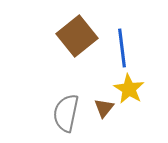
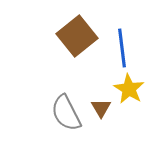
brown triangle: moved 3 px left; rotated 10 degrees counterclockwise
gray semicircle: rotated 39 degrees counterclockwise
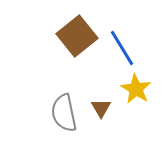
blue line: rotated 24 degrees counterclockwise
yellow star: moved 7 px right
gray semicircle: moved 2 px left; rotated 15 degrees clockwise
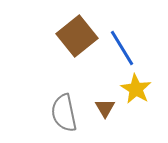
brown triangle: moved 4 px right
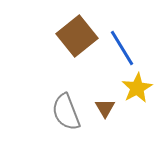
yellow star: moved 1 px right, 1 px up; rotated 12 degrees clockwise
gray semicircle: moved 2 px right, 1 px up; rotated 9 degrees counterclockwise
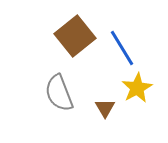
brown square: moved 2 px left
gray semicircle: moved 7 px left, 19 px up
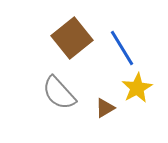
brown square: moved 3 px left, 2 px down
gray semicircle: rotated 21 degrees counterclockwise
brown triangle: rotated 30 degrees clockwise
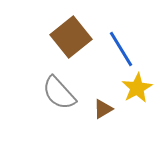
brown square: moved 1 px left, 1 px up
blue line: moved 1 px left, 1 px down
brown triangle: moved 2 px left, 1 px down
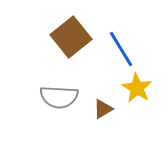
yellow star: rotated 12 degrees counterclockwise
gray semicircle: moved 4 px down; rotated 45 degrees counterclockwise
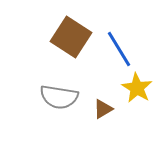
brown square: rotated 18 degrees counterclockwise
blue line: moved 2 px left
gray semicircle: rotated 6 degrees clockwise
